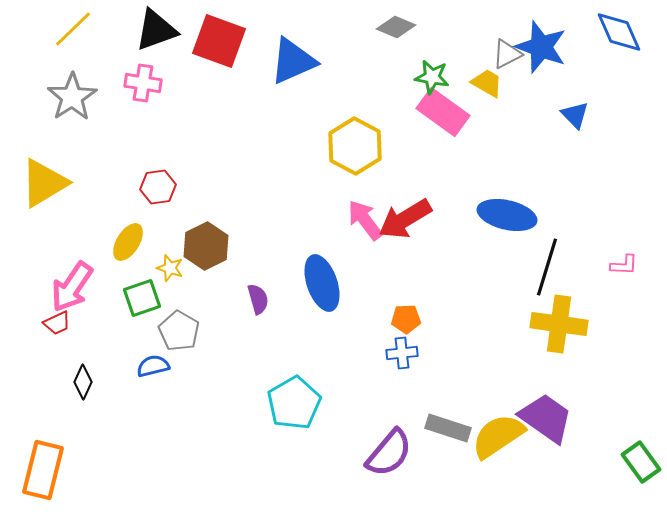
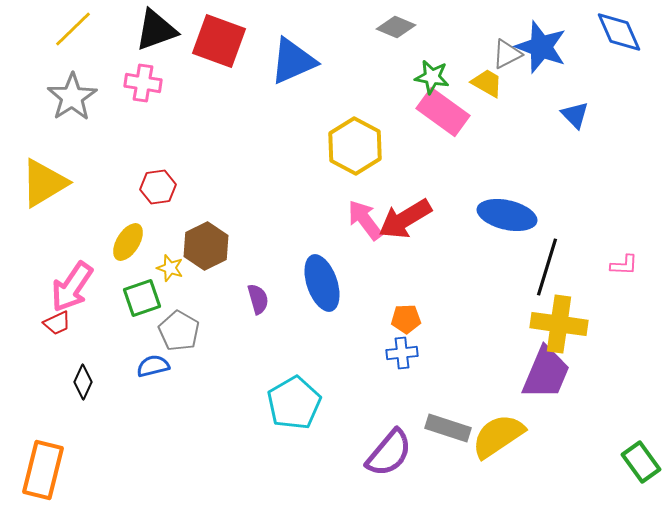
purple trapezoid at (546, 418): moved 45 px up; rotated 78 degrees clockwise
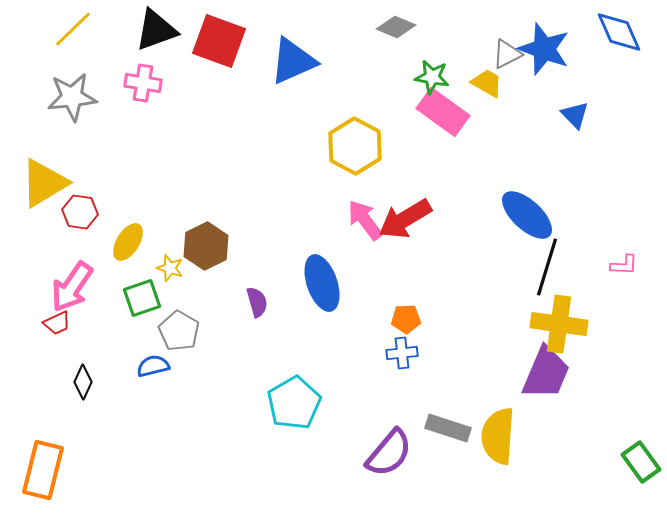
blue star at (541, 47): moved 3 px right, 2 px down
gray star at (72, 97): rotated 27 degrees clockwise
red hexagon at (158, 187): moved 78 px left, 25 px down; rotated 16 degrees clockwise
blue ellipse at (507, 215): moved 20 px right; rotated 30 degrees clockwise
purple semicircle at (258, 299): moved 1 px left, 3 px down
yellow semicircle at (498, 436): rotated 52 degrees counterclockwise
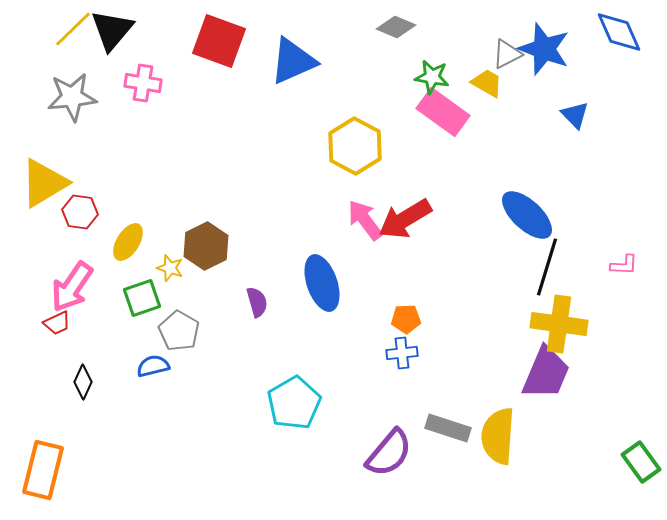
black triangle at (156, 30): moved 44 px left; rotated 30 degrees counterclockwise
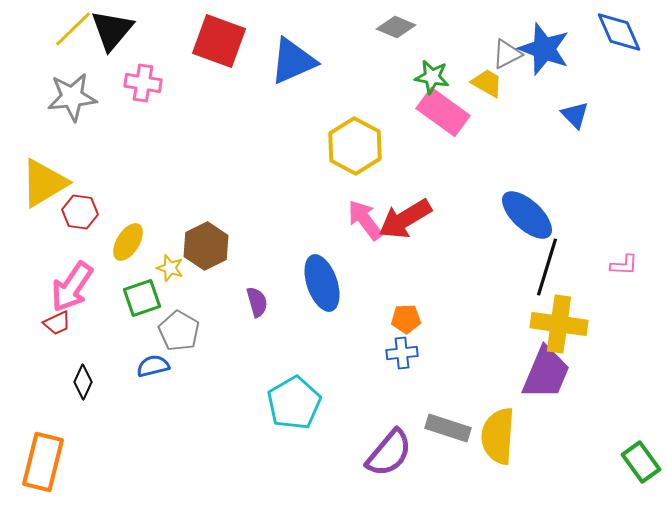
orange rectangle at (43, 470): moved 8 px up
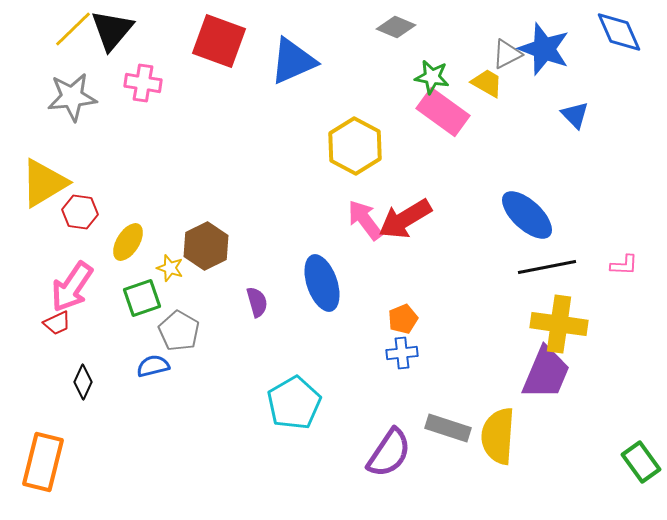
black line at (547, 267): rotated 62 degrees clockwise
orange pentagon at (406, 319): moved 3 px left; rotated 20 degrees counterclockwise
purple semicircle at (389, 453): rotated 6 degrees counterclockwise
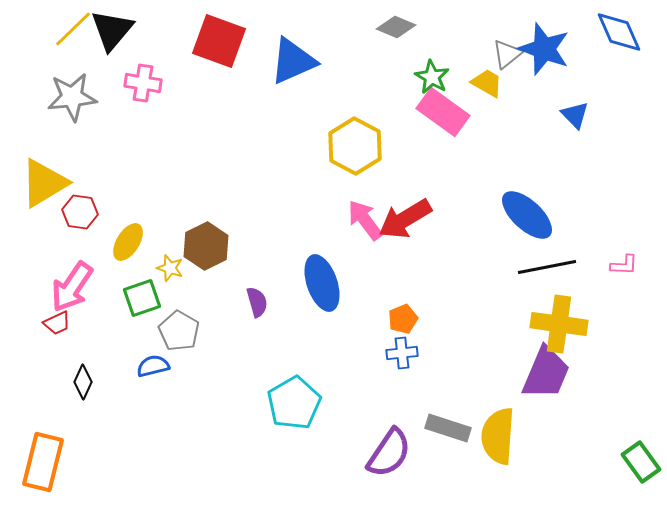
gray triangle at (507, 54): rotated 12 degrees counterclockwise
green star at (432, 77): rotated 20 degrees clockwise
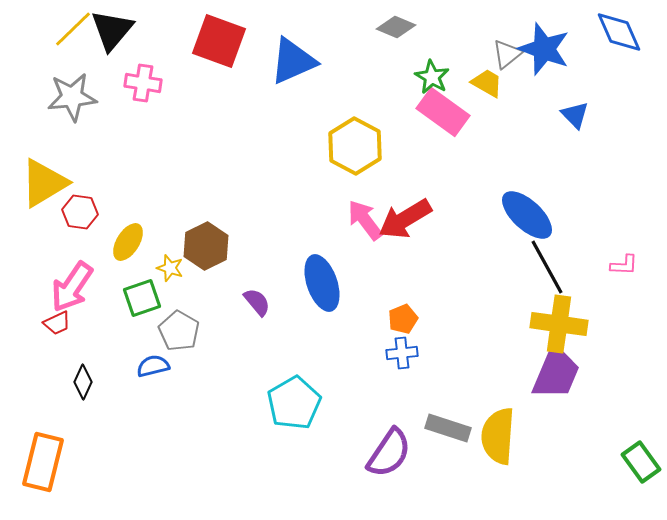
black line at (547, 267): rotated 72 degrees clockwise
purple semicircle at (257, 302): rotated 24 degrees counterclockwise
purple trapezoid at (546, 373): moved 10 px right
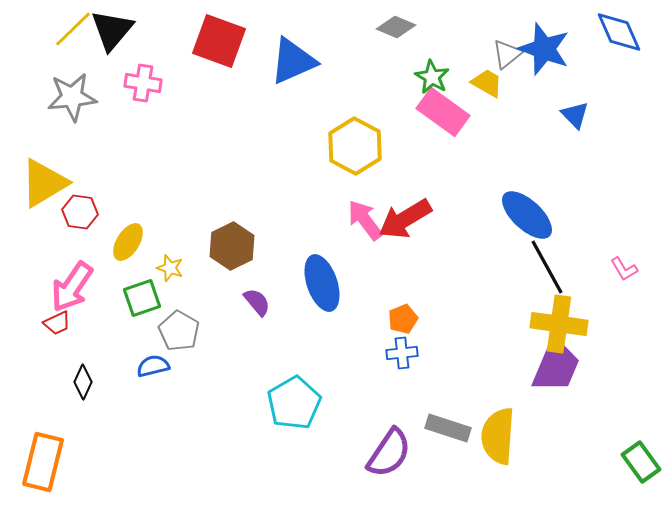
brown hexagon at (206, 246): moved 26 px right
pink L-shape at (624, 265): moved 4 px down; rotated 56 degrees clockwise
purple trapezoid at (556, 373): moved 7 px up
